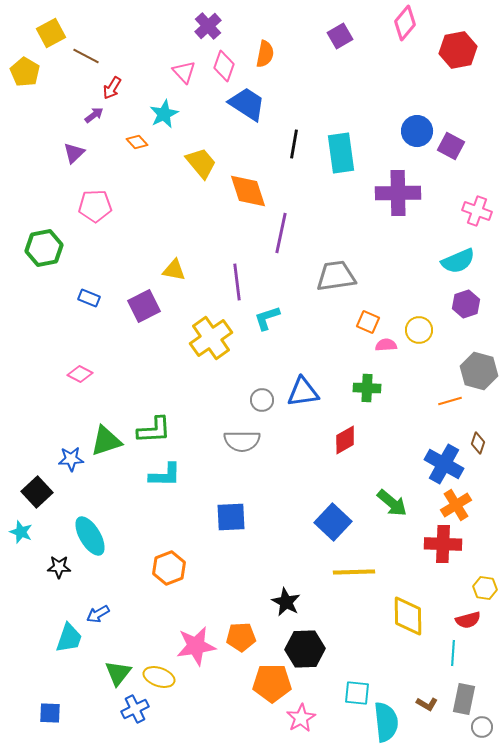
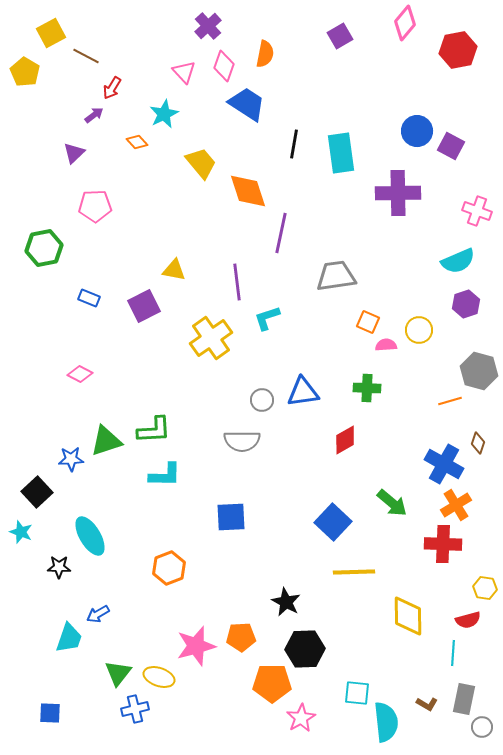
pink star at (196, 646): rotated 6 degrees counterclockwise
blue cross at (135, 709): rotated 12 degrees clockwise
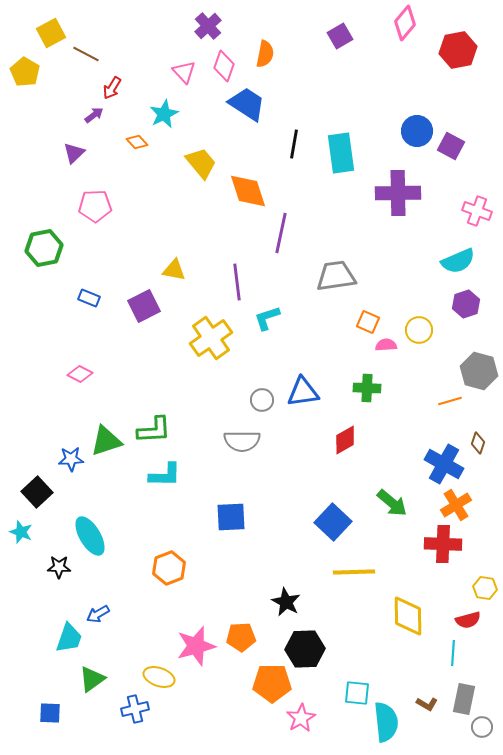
brown line at (86, 56): moved 2 px up
green triangle at (118, 673): moved 26 px left, 6 px down; rotated 16 degrees clockwise
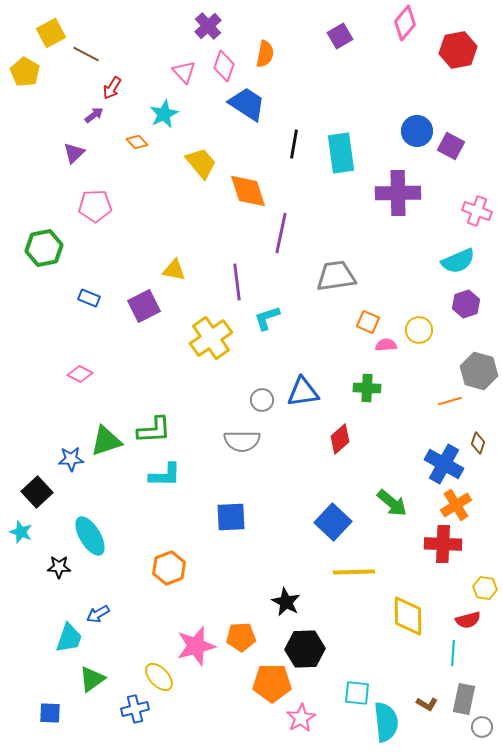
red diamond at (345, 440): moved 5 px left, 1 px up; rotated 12 degrees counterclockwise
yellow ellipse at (159, 677): rotated 28 degrees clockwise
